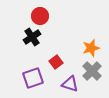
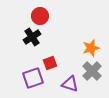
red square: moved 6 px left, 1 px down; rotated 16 degrees clockwise
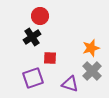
red square: moved 5 px up; rotated 24 degrees clockwise
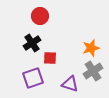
black cross: moved 6 px down
gray cross: moved 1 px right; rotated 12 degrees clockwise
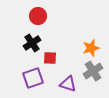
red circle: moved 2 px left
purple triangle: moved 2 px left
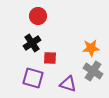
orange star: rotated 12 degrees clockwise
gray cross: rotated 24 degrees counterclockwise
purple square: rotated 35 degrees clockwise
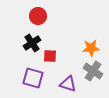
red square: moved 2 px up
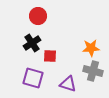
gray cross: rotated 18 degrees counterclockwise
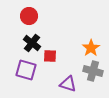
red circle: moved 9 px left
black cross: rotated 18 degrees counterclockwise
orange star: rotated 30 degrees counterclockwise
purple square: moved 7 px left, 8 px up
